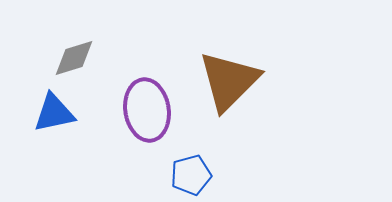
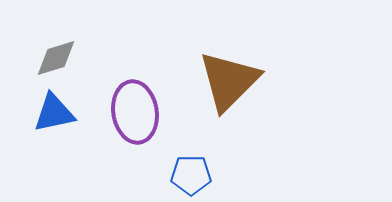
gray diamond: moved 18 px left
purple ellipse: moved 12 px left, 2 px down
blue pentagon: rotated 15 degrees clockwise
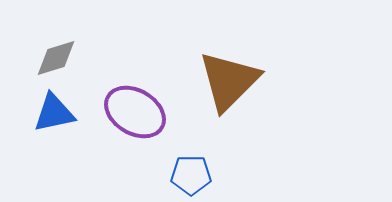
purple ellipse: rotated 50 degrees counterclockwise
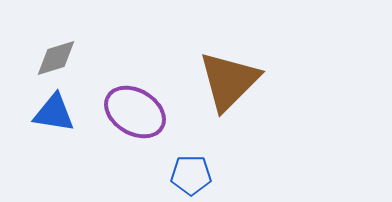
blue triangle: rotated 21 degrees clockwise
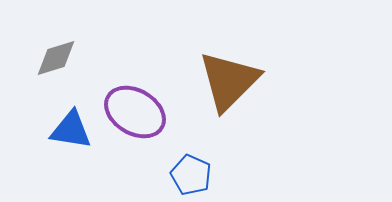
blue triangle: moved 17 px right, 17 px down
blue pentagon: rotated 24 degrees clockwise
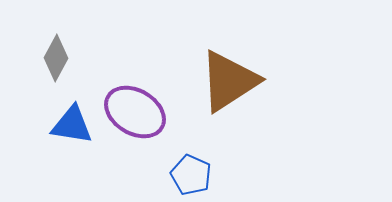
gray diamond: rotated 45 degrees counterclockwise
brown triangle: rotated 12 degrees clockwise
blue triangle: moved 1 px right, 5 px up
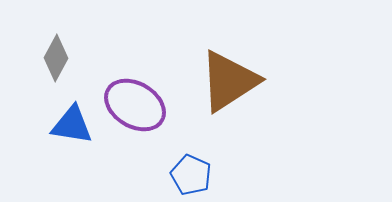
purple ellipse: moved 7 px up
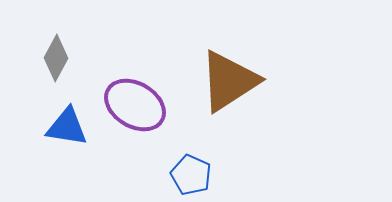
blue triangle: moved 5 px left, 2 px down
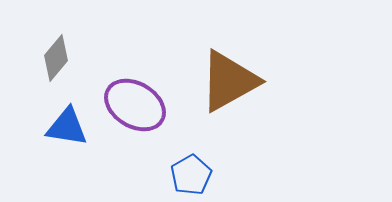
gray diamond: rotated 12 degrees clockwise
brown triangle: rotated 4 degrees clockwise
blue pentagon: rotated 18 degrees clockwise
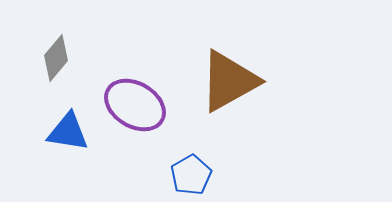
blue triangle: moved 1 px right, 5 px down
